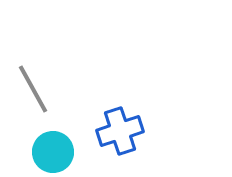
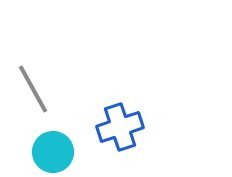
blue cross: moved 4 px up
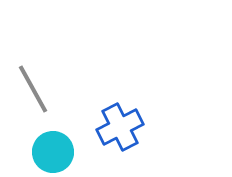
blue cross: rotated 9 degrees counterclockwise
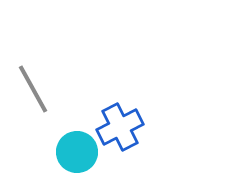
cyan circle: moved 24 px right
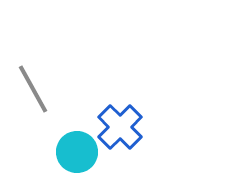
blue cross: rotated 18 degrees counterclockwise
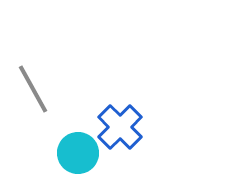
cyan circle: moved 1 px right, 1 px down
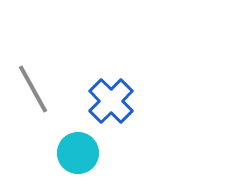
blue cross: moved 9 px left, 26 px up
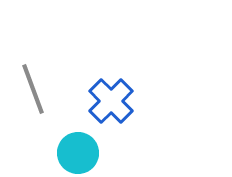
gray line: rotated 9 degrees clockwise
